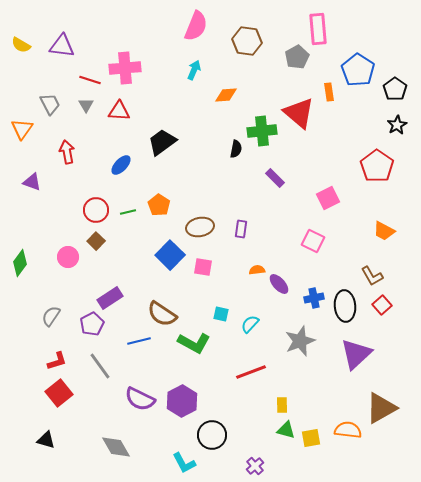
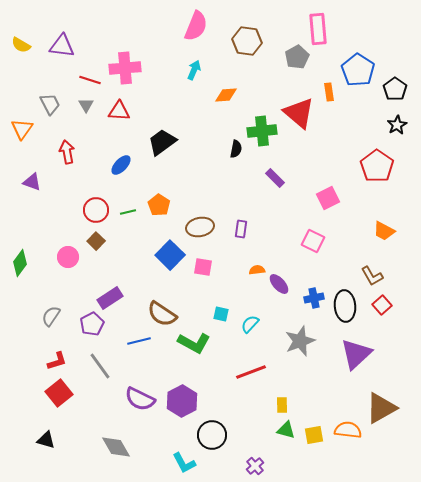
yellow square at (311, 438): moved 3 px right, 3 px up
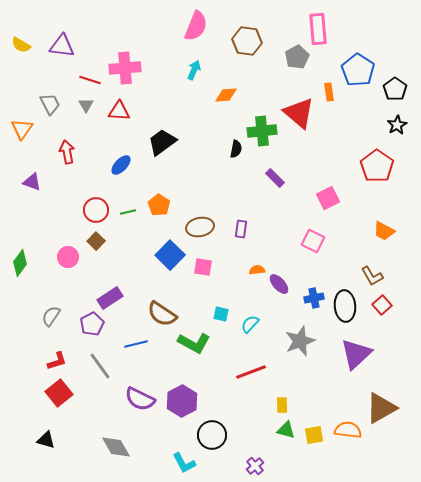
blue line at (139, 341): moved 3 px left, 3 px down
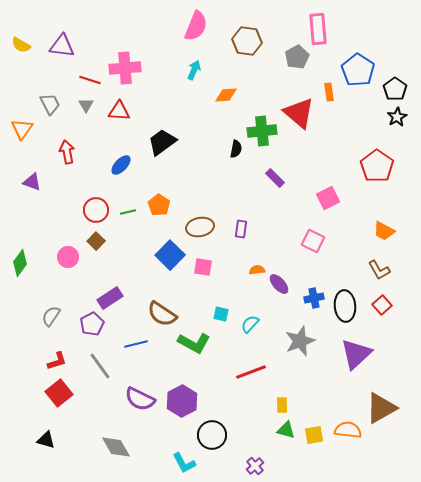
black star at (397, 125): moved 8 px up
brown L-shape at (372, 276): moved 7 px right, 6 px up
